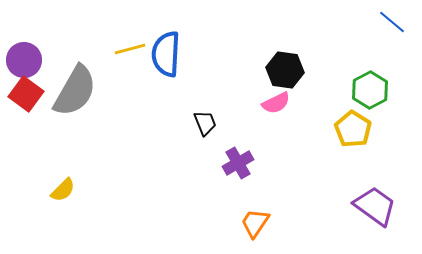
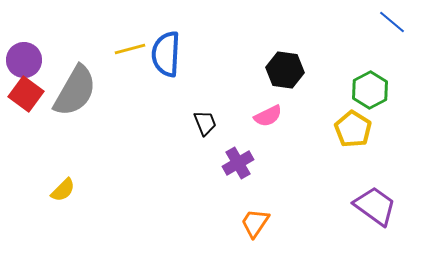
pink semicircle: moved 8 px left, 13 px down
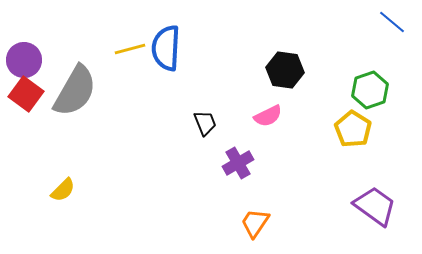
blue semicircle: moved 6 px up
green hexagon: rotated 9 degrees clockwise
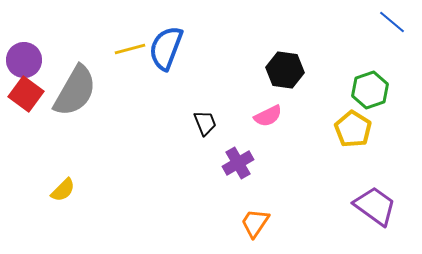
blue semicircle: rotated 18 degrees clockwise
